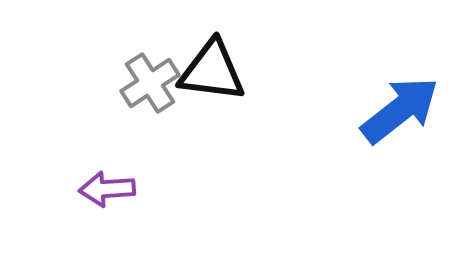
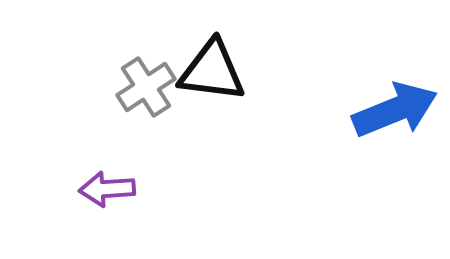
gray cross: moved 4 px left, 4 px down
blue arrow: moved 5 px left; rotated 16 degrees clockwise
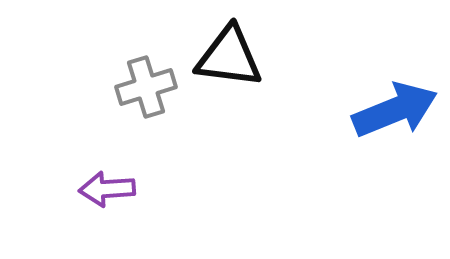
black triangle: moved 17 px right, 14 px up
gray cross: rotated 16 degrees clockwise
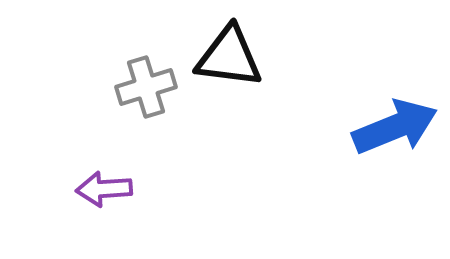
blue arrow: moved 17 px down
purple arrow: moved 3 px left
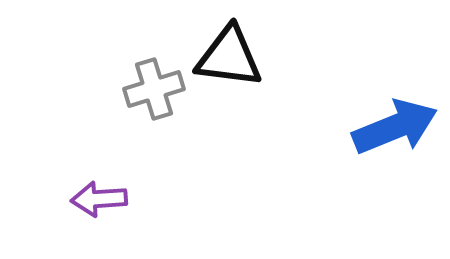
gray cross: moved 8 px right, 2 px down
purple arrow: moved 5 px left, 10 px down
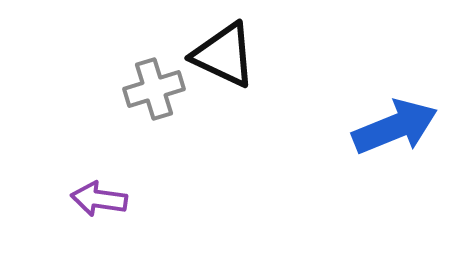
black triangle: moved 5 px left, 2 px up; rotated 18 degrees clockwise
purple arrow: rotated 12 degrees clockwise
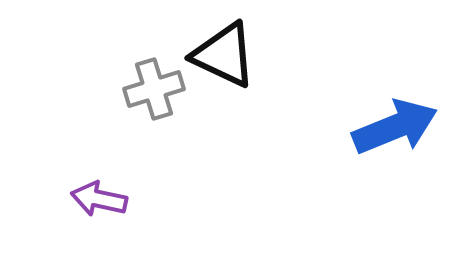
purple arrow: rotated 4 degrees clockwise
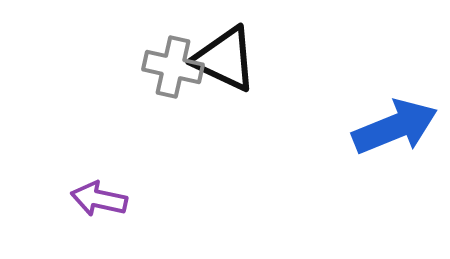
black triangle: moved 1 px right, 4 px down
gray cross: moved 19 px right, 22 px up; rotated 30 degrees clockwise
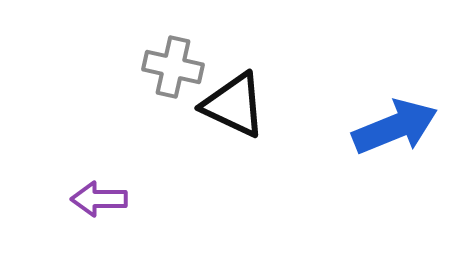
black triangle: moved 9 px right, 46 px down
purple arrow: rotated 12 degrees counterclockwise
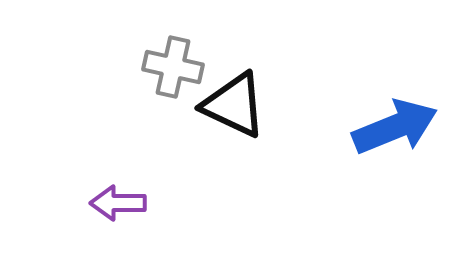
purple arrow: moved 19 px right, 4 px down
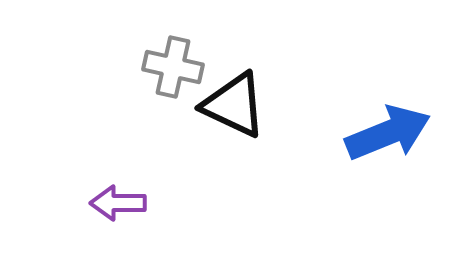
blue arrow: moved 7 px left, 6 px down
